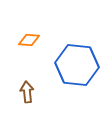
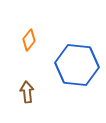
orange diamond: rotated 55 degrees counterclockwise
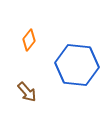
brown arrow: rotated 145 degrees clockwise
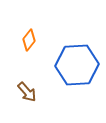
blue hexagon: rotated 9 degrees counterclockwise
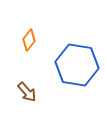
blue hexagon: rotated 12 degrees clockwise
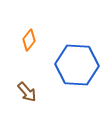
blue hexagon: rotated 6 degrees counterclockwise
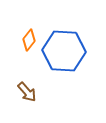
blue hexagon: moved 13 px left, 14 px up
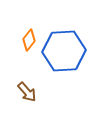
blue hexagon: rotated 6 degrees counterclockwise
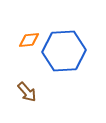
orange diamond: rotated 45 degrees clockwise
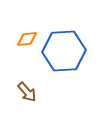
orange diamond: moved 2 px left, 1 px up
